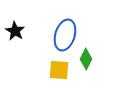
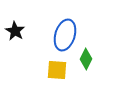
yellow square: moved 2 px left
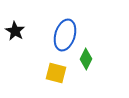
yellow square: moved 1 px left, 3 px down; rotated 10 degrees clockwise
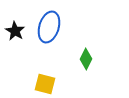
blue ellipse: moved 16 px left, 8 px up
yellow square: moved 11 px left, 11 px down
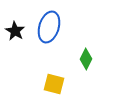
yellow square: moved 9 px right
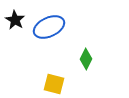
blue ellipse: rotated 48 degrees clockwise
black star: moved 11 px up
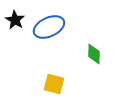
green diamond: moved 8 px right, 5 px up; rotated 25 degrees counterclockwise
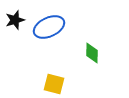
black star: rotated 24 degrees clockwise
green diamond: moved 2 px left, 1 px up
